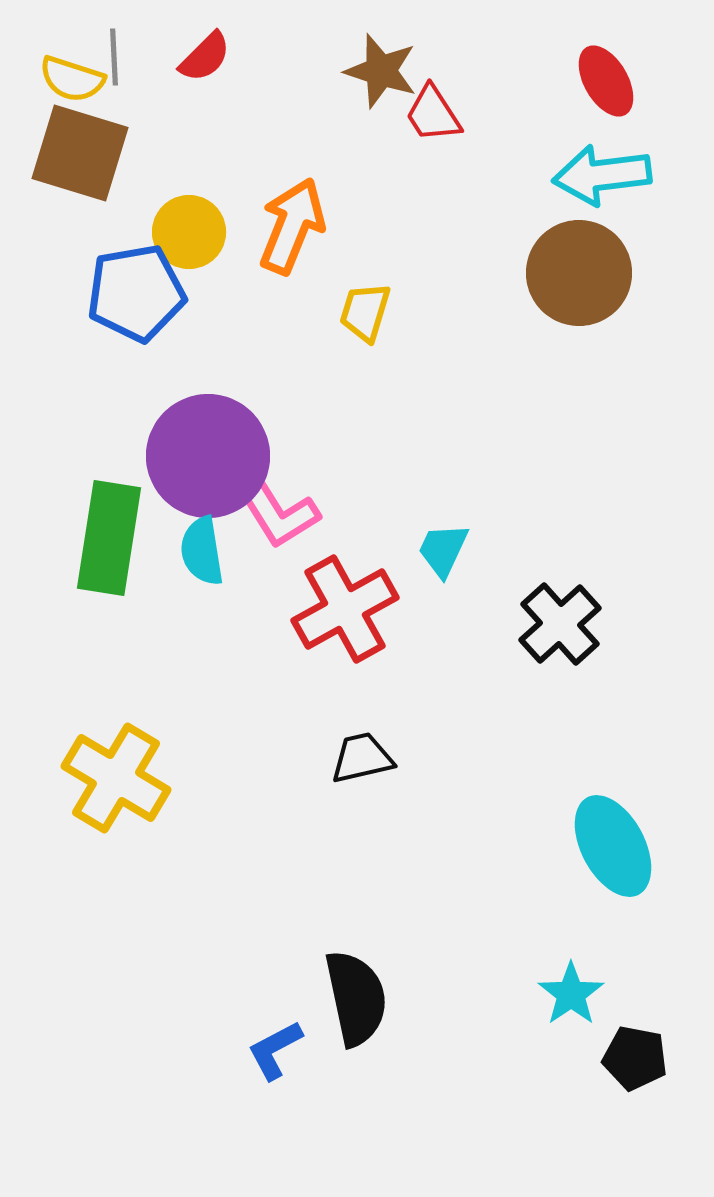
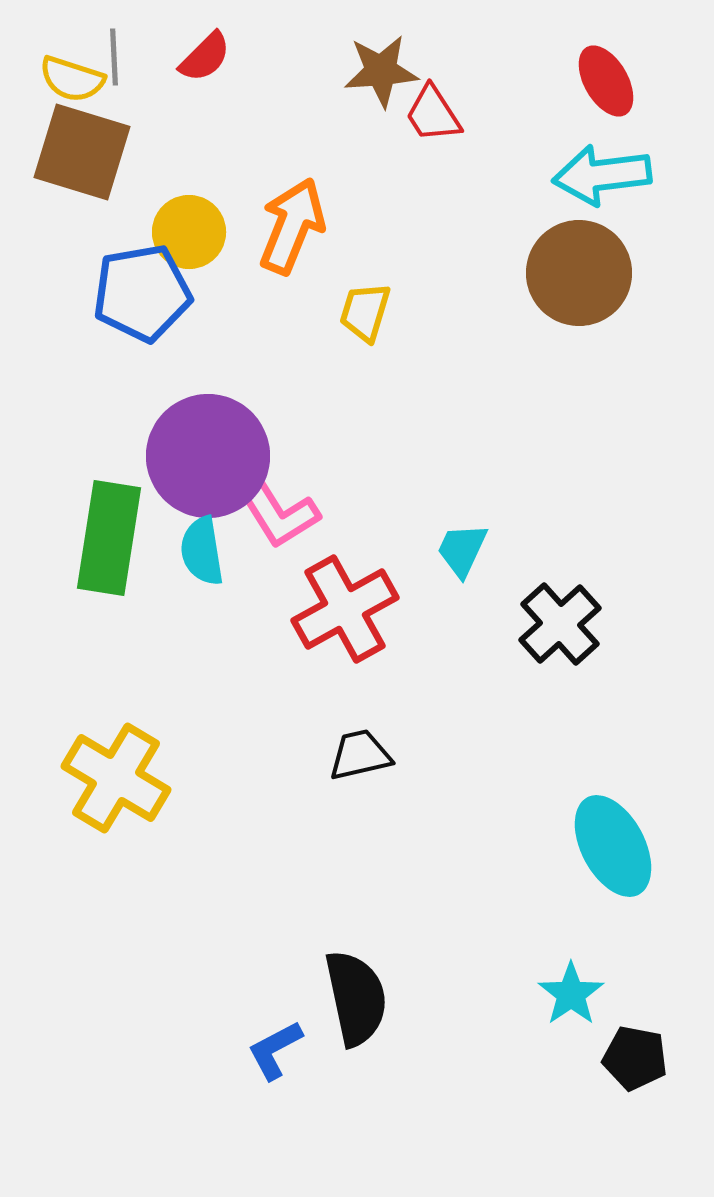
brown star: rotated 22 degrees counterclockwise
brown square: moved 2 px right, 1 px up
blue pentagon: moved 6 px right
cyan trapezoid: moved 19 px right
black trapezoid: moved 2 px left, 3 px up
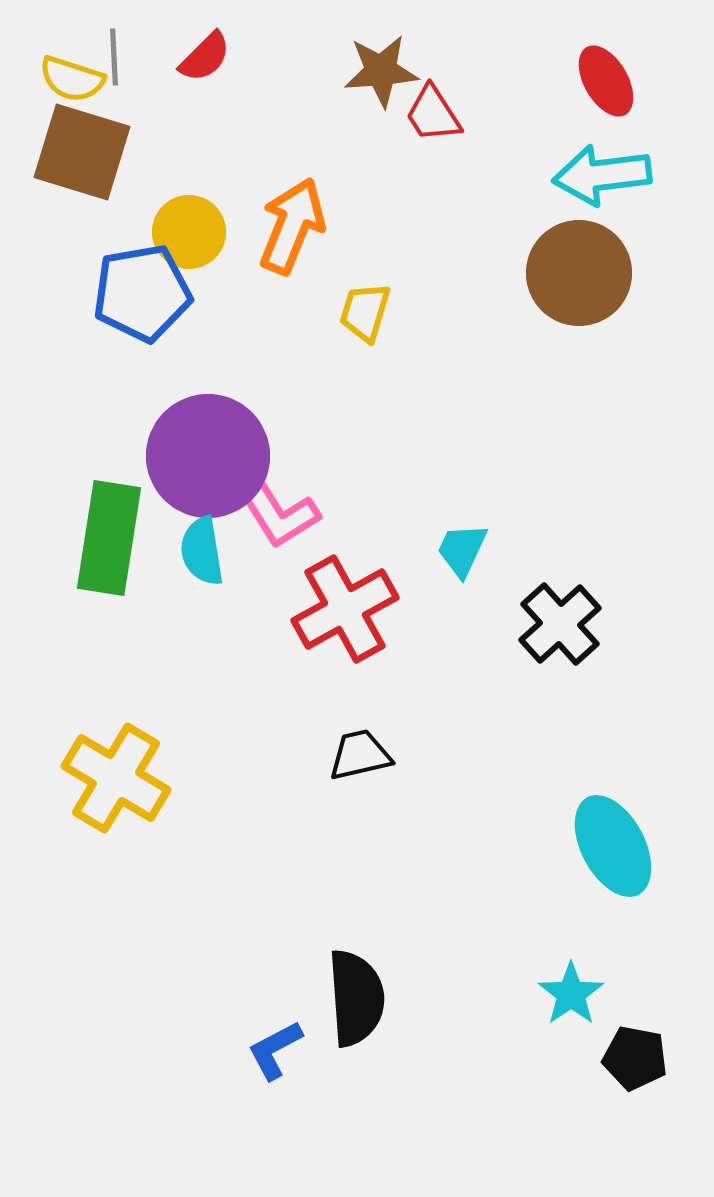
black semicircle: rotated 8 degrees clockwise
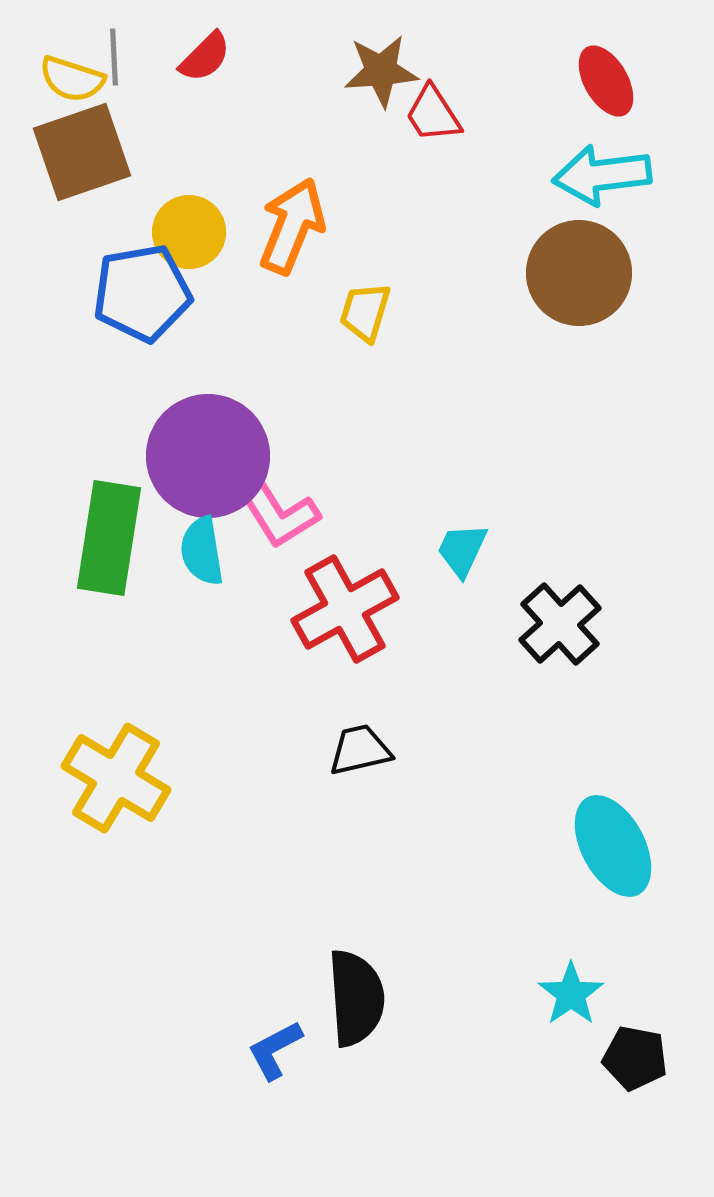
brown square: rotated 36 degrees counterclockwise
black trapezoid: moved 5 px up
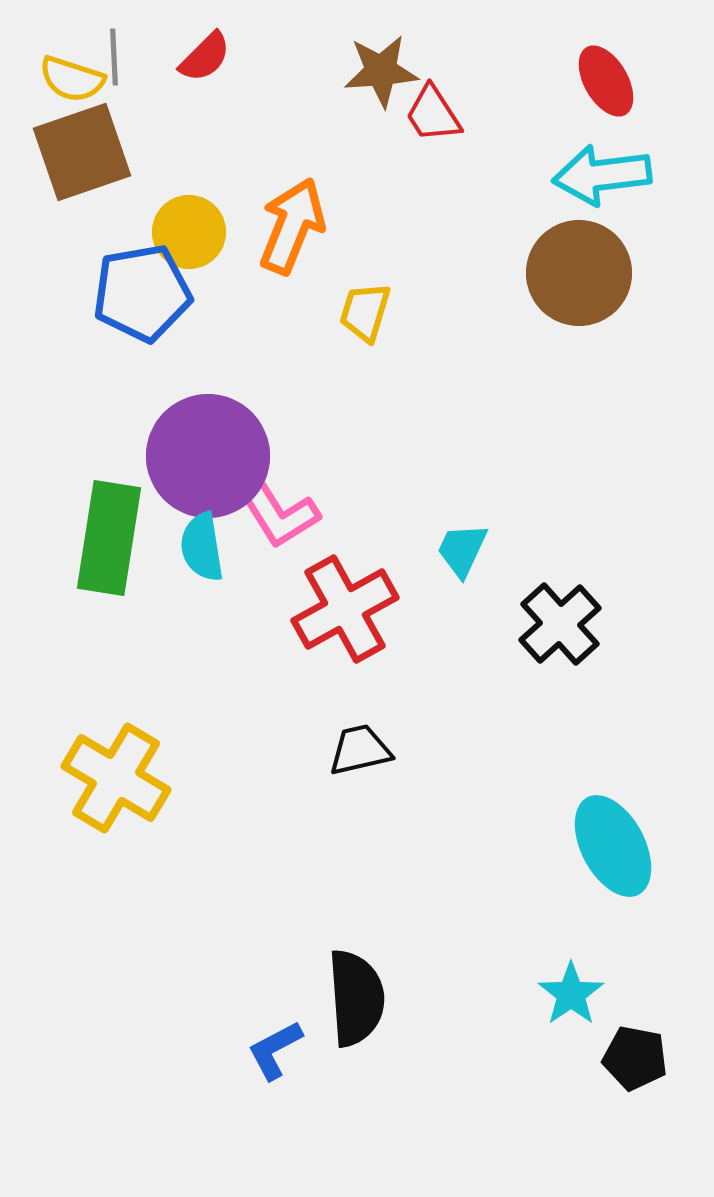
cyan semicircle: moved 4 px up
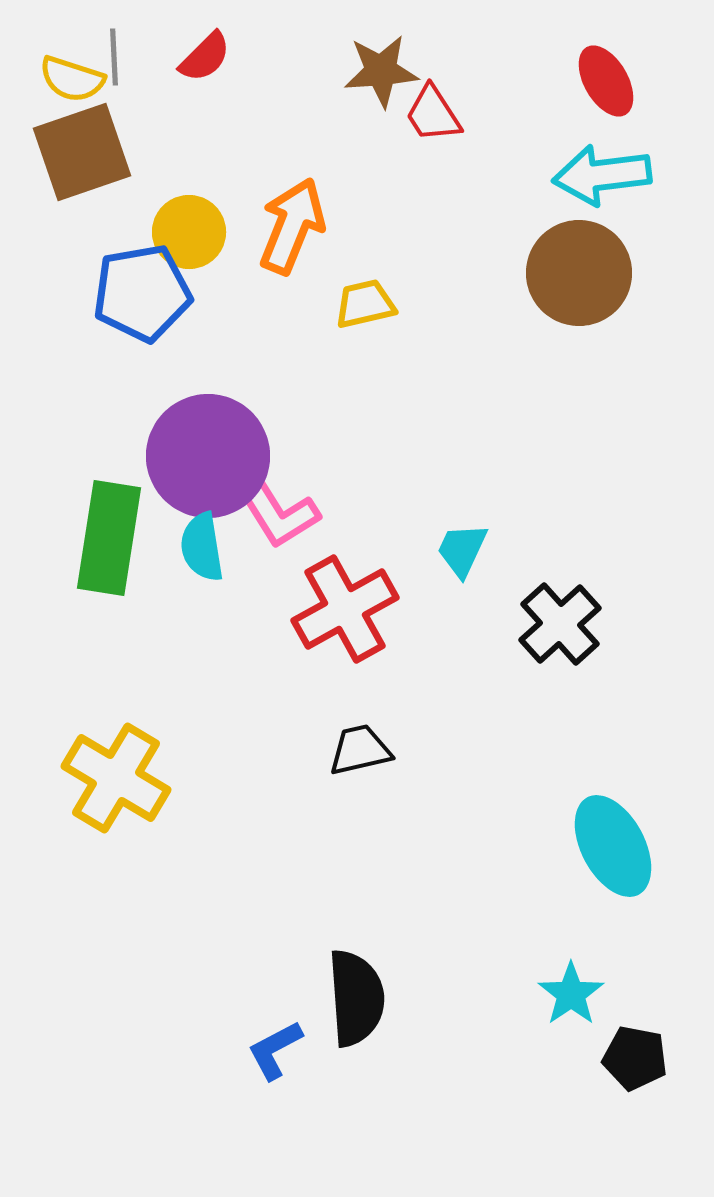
yellow trapezoid: moved 8 px up; rotated 60 degrees clockwise
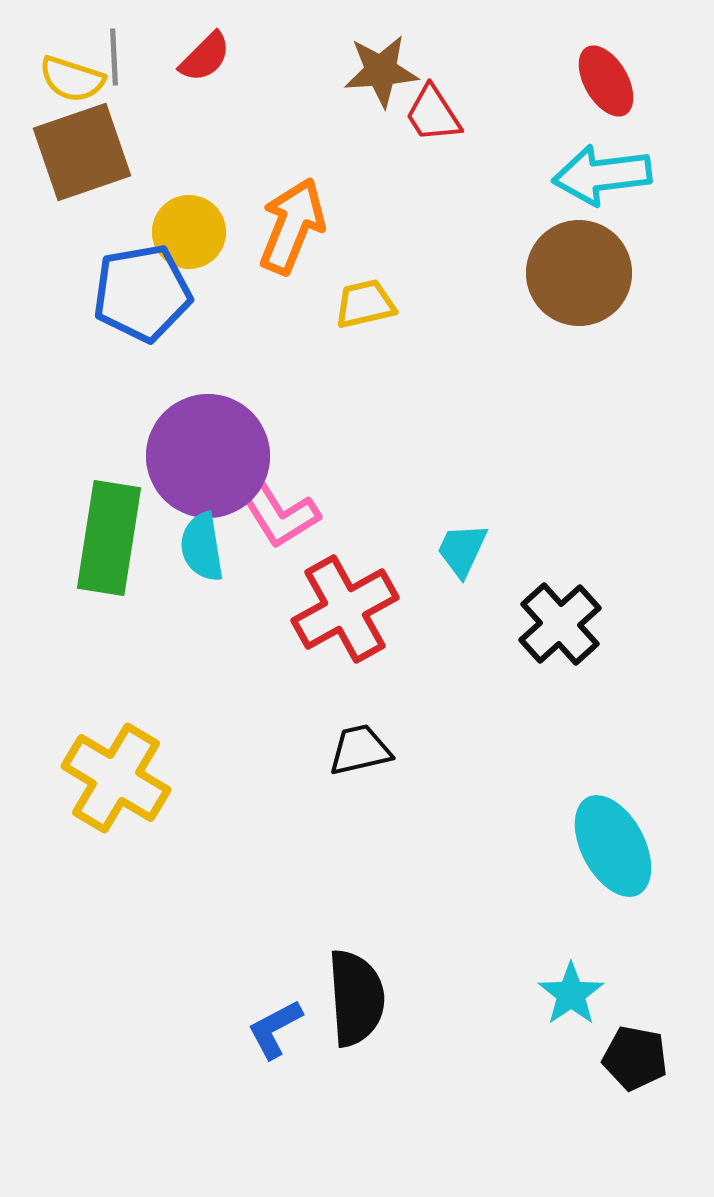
blue L-shape: moved 21 px up
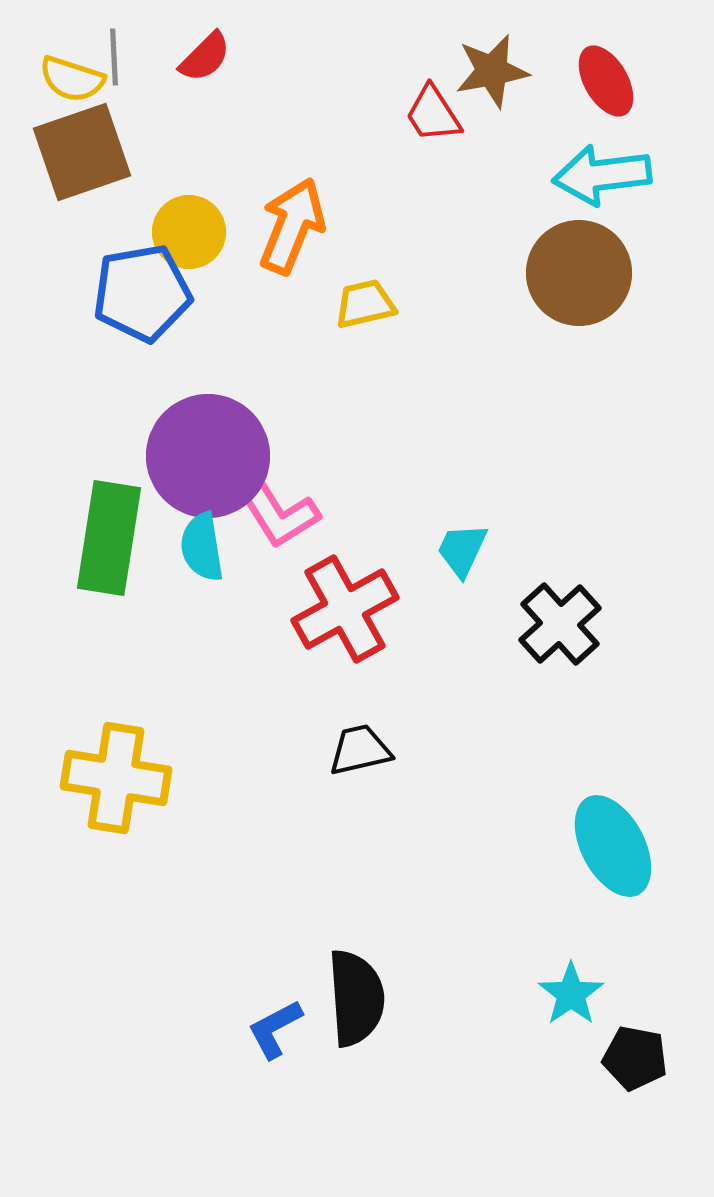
brown star: moved 111 px right; rotated 6 degrees counterclockwise
yellow cross: rotated 22 degrees counterclockwise
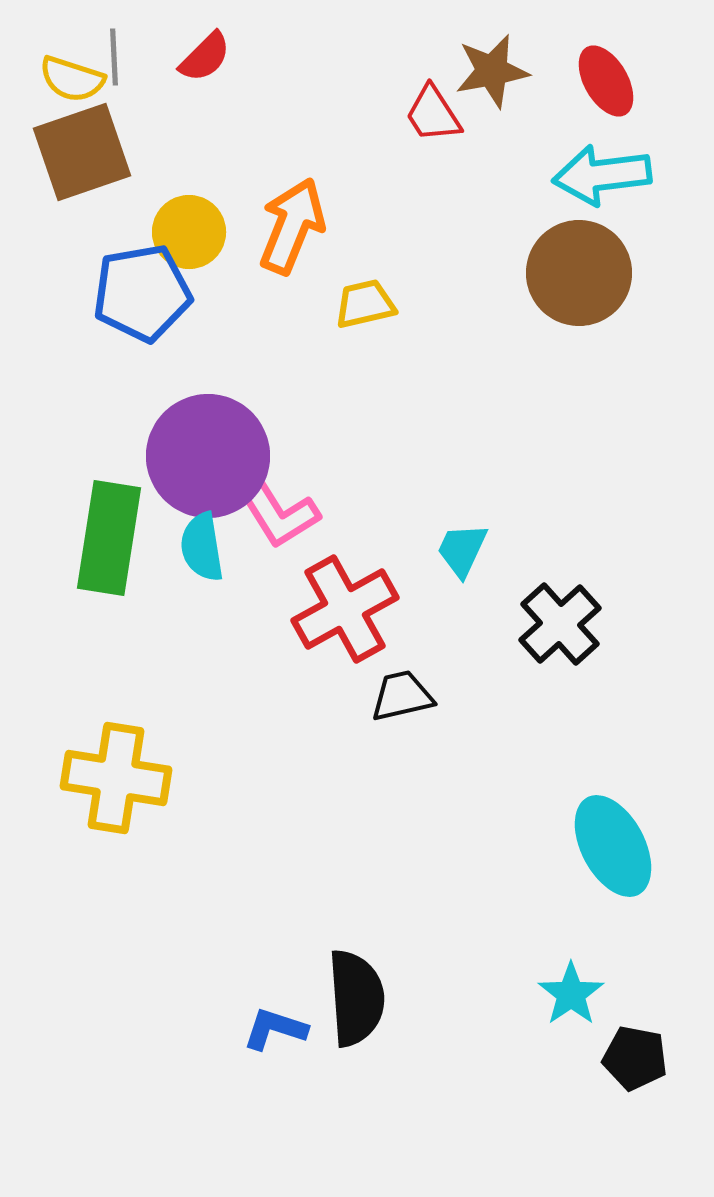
black trapezoid: moved 42 px right, 54 px up
blue L-shape: rotated 46 degrees clockwise
